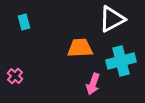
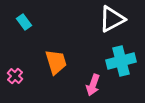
cyan rectangle: rotated 21 degrees counterclockwise
orange trapezoid: moved 24 px left, 14 px down; rotated 76 degrees clockwise
pink arrow: moved 1 px down
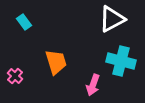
cyan cross: rotated 28 degrees clockwise
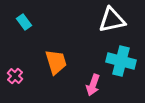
white triangle: moved 1 px down; rotated 16 degrees clockwise
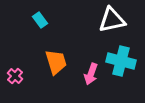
cyan rectangle: moved 16 px right, 2 px up
pink arrow: moved 2 px left, 11 px up
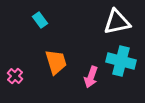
white triangle: moved 5 px right, 2 px down
pink arrow: moved 3 px down
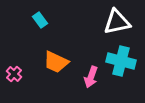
orange trapezoid: rotated 132 degrees clockwise
pink cross: moved 1 px left, 2 px up
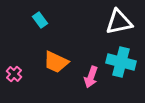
white triangle: moved 2 px right
cyan cross: moved 1 px down
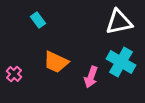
cyan rectangle: moved 2 px left
cyan cross: rotated 16 degrees clockwise
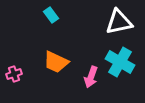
cyan rectangle: moved 13 px right, 5 px up
cyan cross: moved 1 px left
pink cross: rotated 28 degrees clockwise
